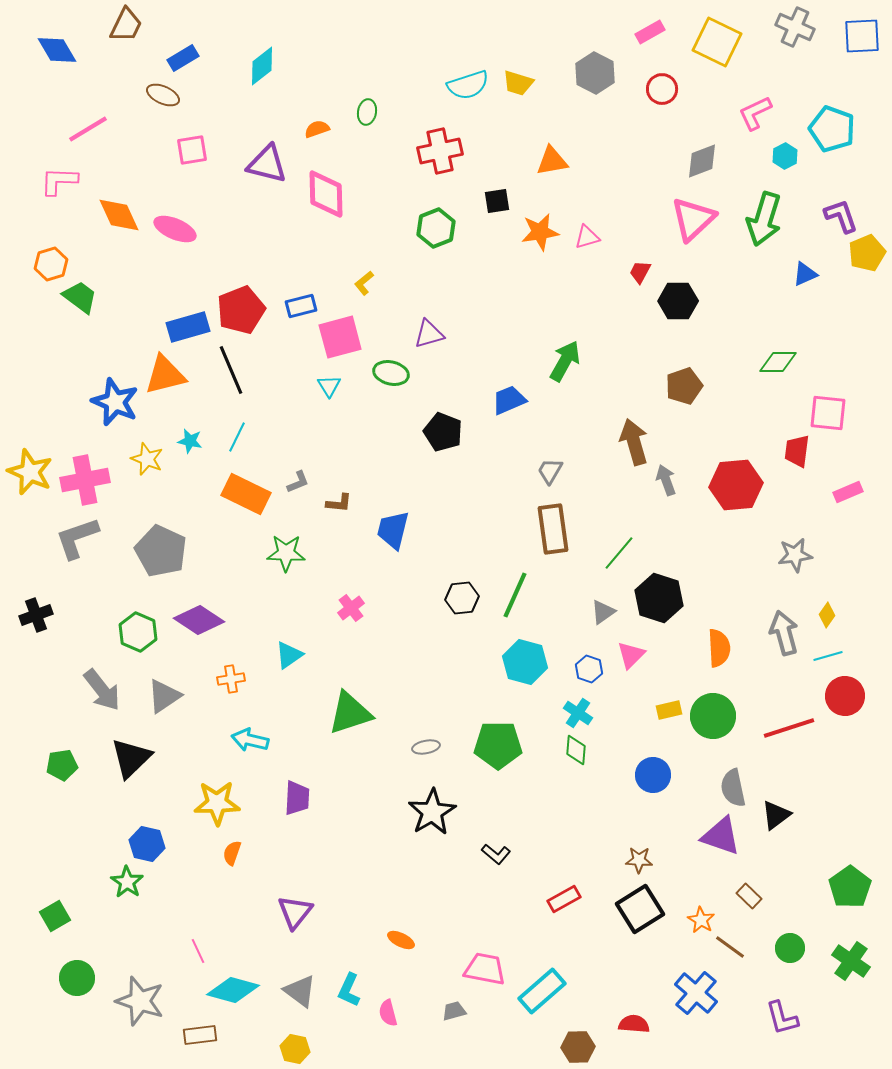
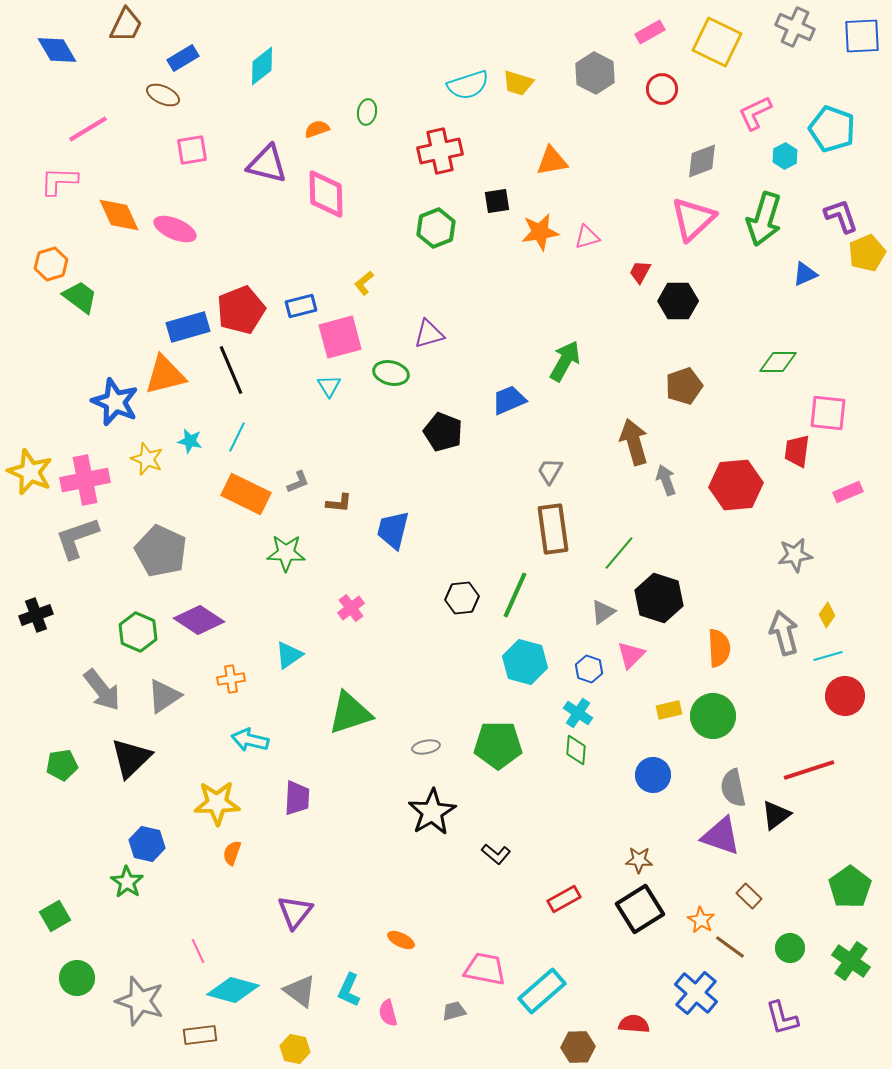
red line at (789, 728): moved 20 px right, 42 px down
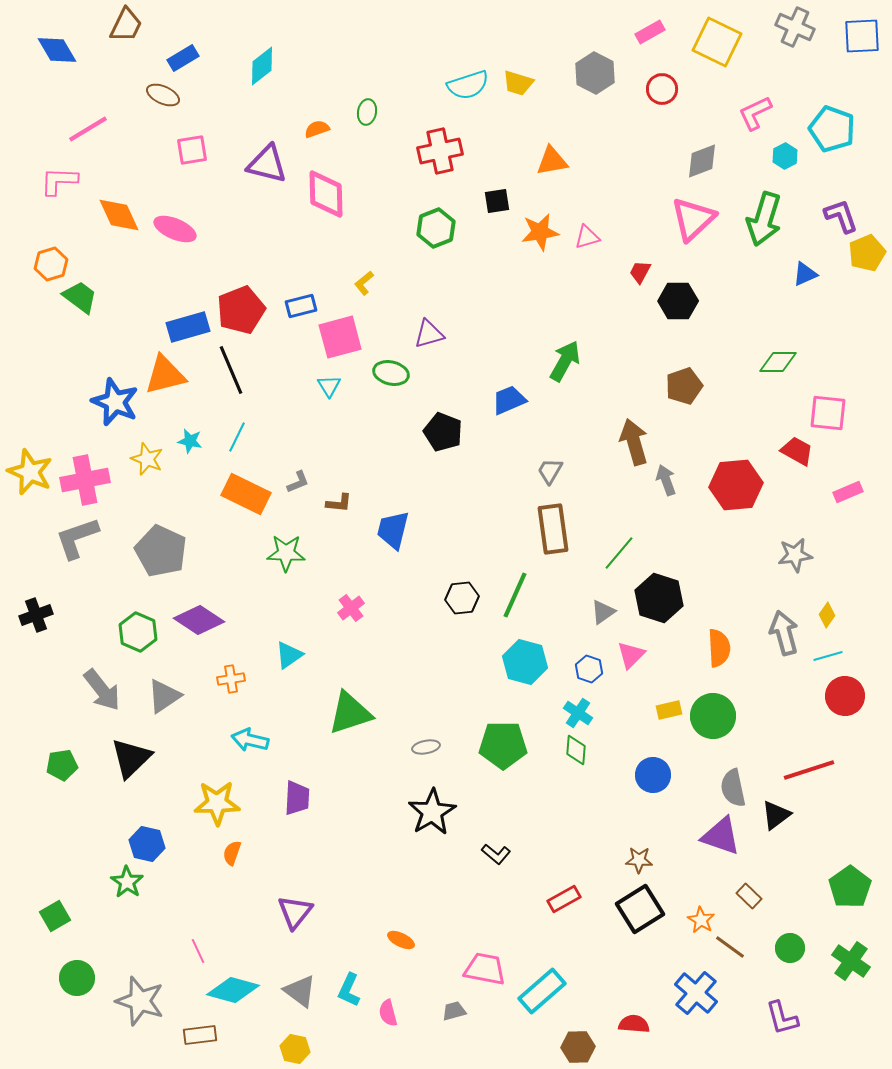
red trapezoid at (797, 451): rotated 112 degrees clockwise
green pentagon at (498, 745): moved 5 px right
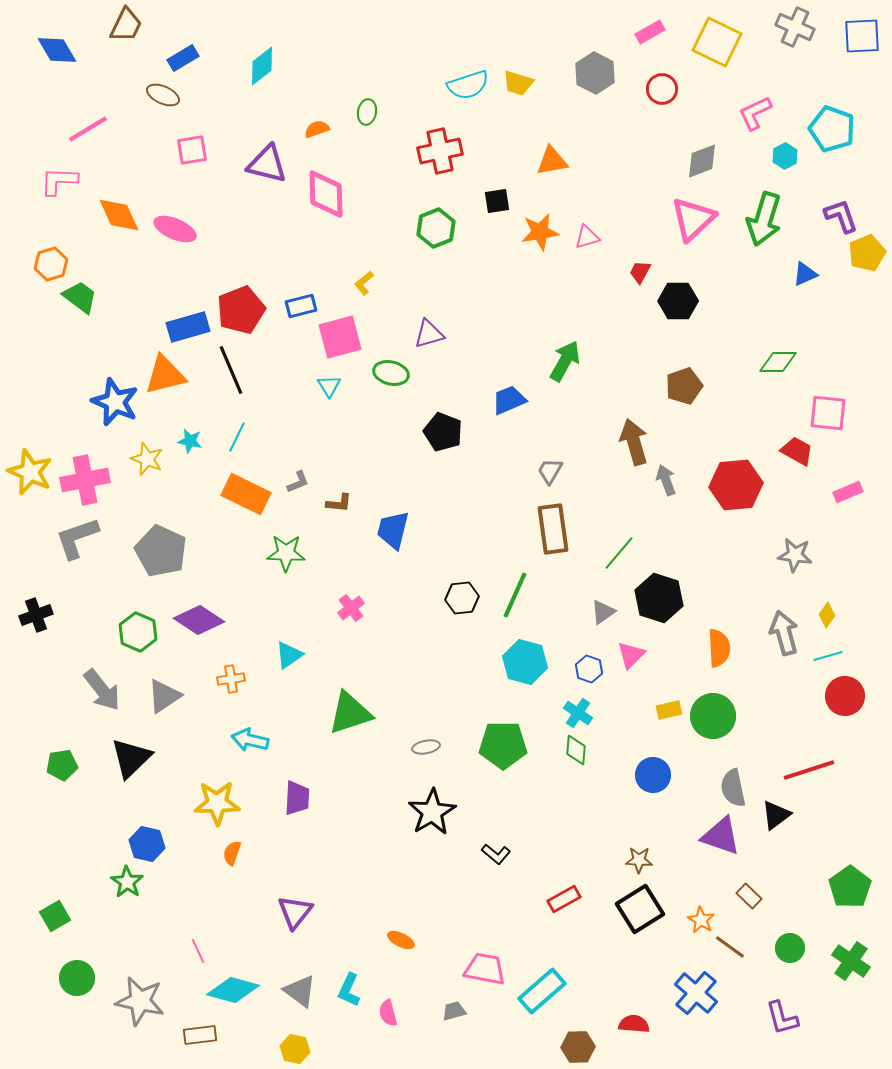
gray star at (795, 555): rotated 16 degrees clockwise
gray star at (140, 1001): rotated 6 degrees counterclockwise
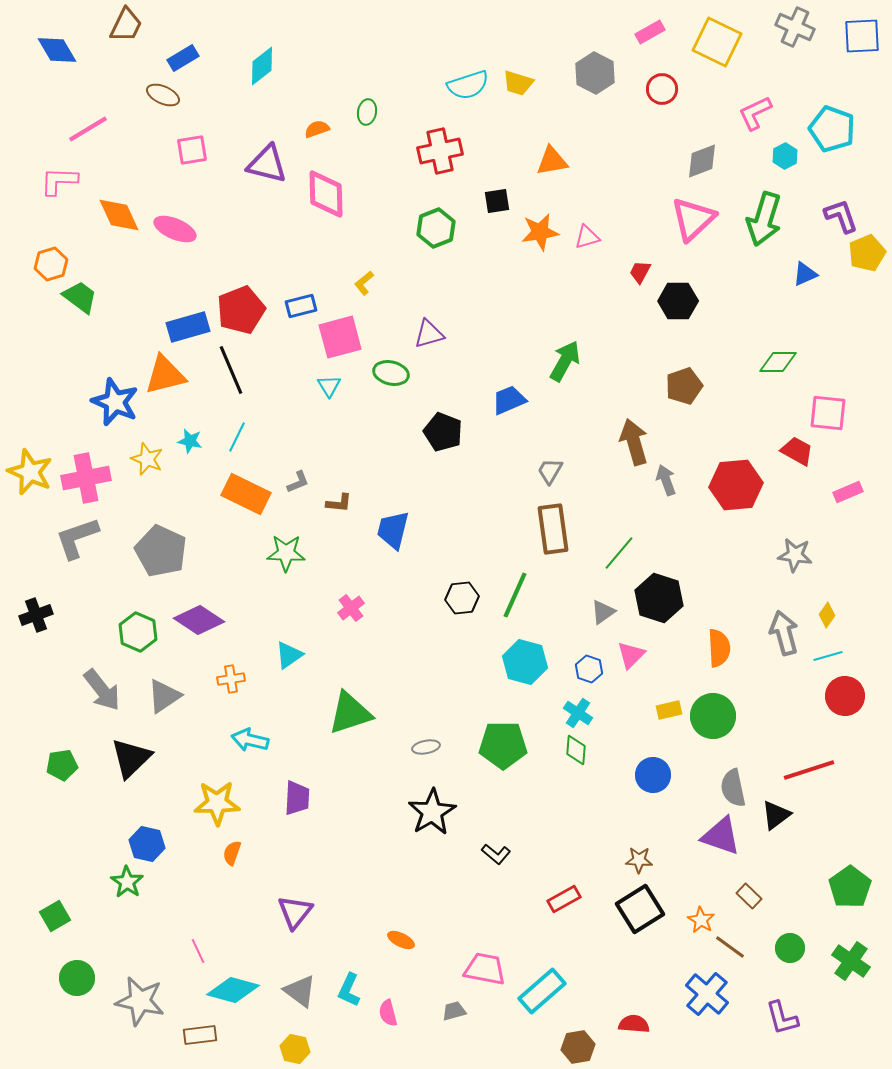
pink cross at (85, 480): moved 1 px right, 2 px up
blue cross at (696, 993): moved 11 px right, 1 px down
brown hexagon at (578, 1047): rotated 8 degrees counterclockwise
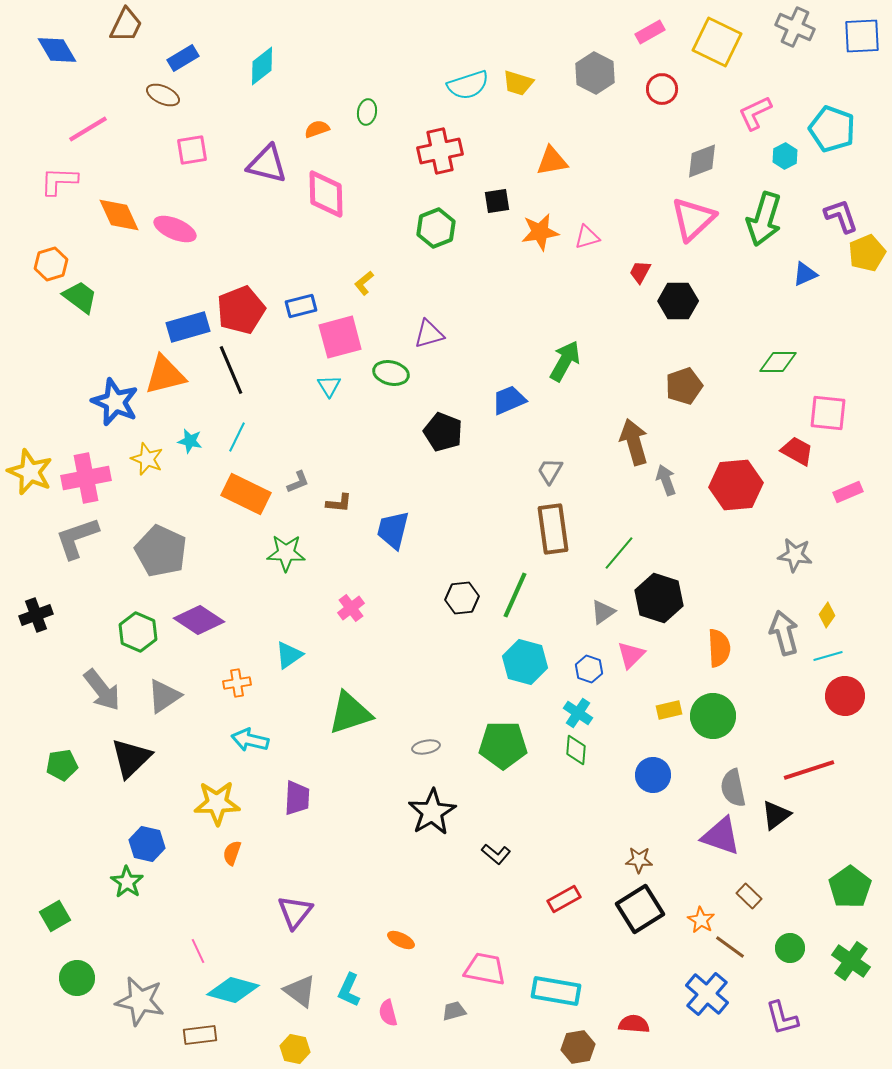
orange cross at (231, 679): moved 6 px right, 4 px down
cyan rectangle at (542, 991): moved 14 px right; rotated 51 degrees clockwise
